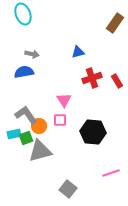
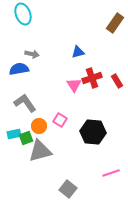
blue semicircle: moved 5 px left, 3 px up
pink triangle: moved 10 px right, 15 px up
gray L-shape: moved 1 px left, 12 px up
pink square: rotated 32 degrees clockwise
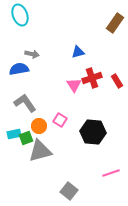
cyan ellipse: moved 3 px left, 1 px down
gray square: moved 1 px right, 2 px down
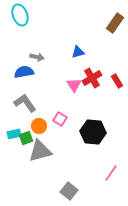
gray arrow: moved 5 px right, 3 px down
blue semicircle: moved 5 px right, 3 px down
red cross: rotated 12 degrees counterclockwise
pink square: moved 1 px up
pink line: rotated 36 degrees counterclockwise
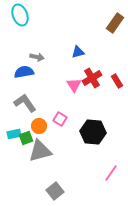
gray square: moved 14 px left; rotated 12 degrees clockwise
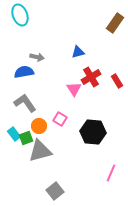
red cross: moved 1 px left, 1 px up
pink triangle: moved 4 px down
cyan rectangle: rotated 64 degrees clockwise
pink line: rotated 12 degrees counterclockwise
